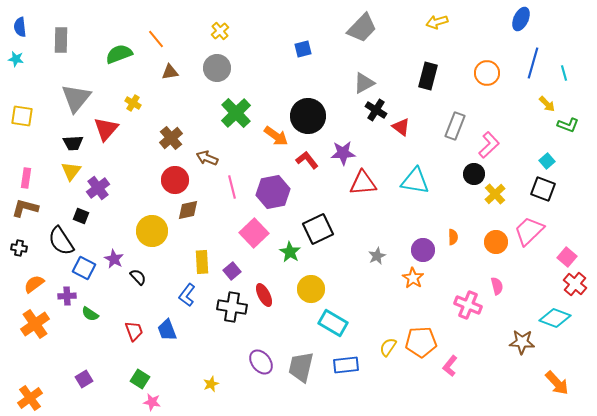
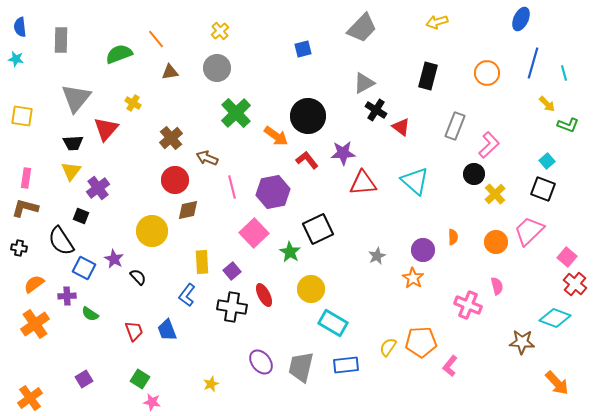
cyan triangle at (415, 181): rotated 32 degrees clockwise
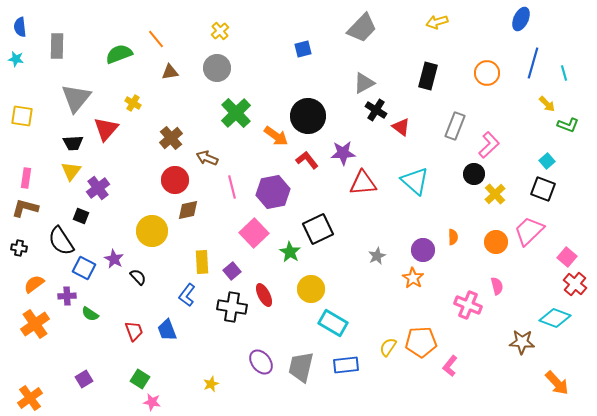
gray rectangle at (61, 40): moved 4 px left, 6 px down
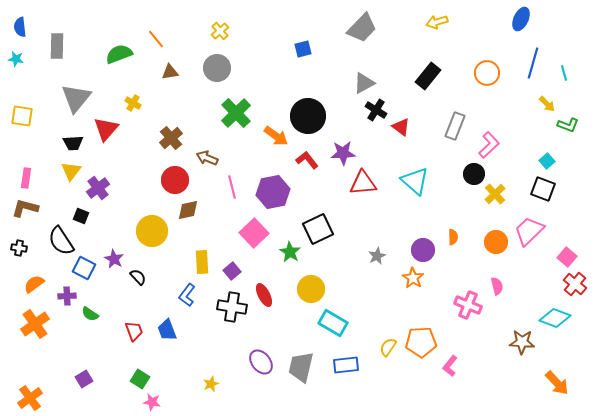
black rectangle at (428, 76): rotated 24 degrees clockwise
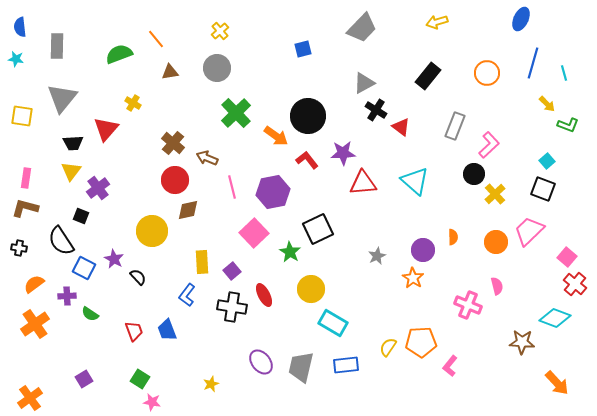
gray triangle at (76, 98): moved 14 px left
brown cross at (171, 138): moved 2 px right, 5 px down; rotated 10 degrees counterclockwise
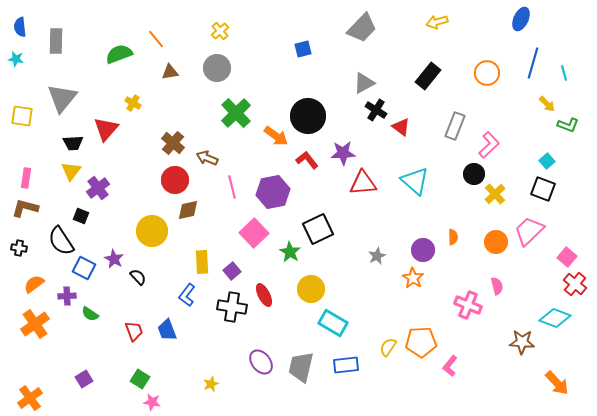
gray rectangle at (57, 46): moved 1 px left, 5 px up
